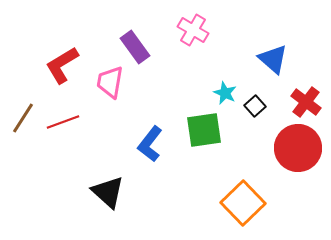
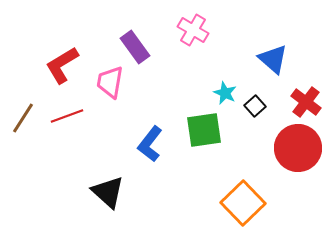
red line: moved 4 px right, 6 px up
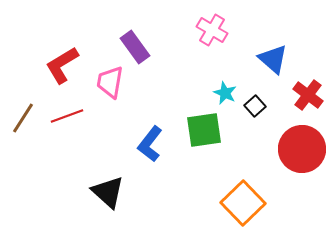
pink cross: moved 19 px right
red cross: moved 2 px right, 7 px up
red circle: moved 4 px right, 1 px down
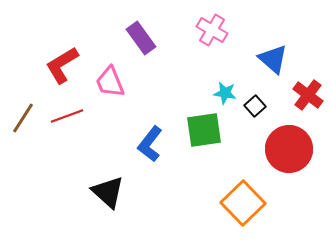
purple rectangle: moved 6 px right, 9 px up
pink trapezoid: rotated 32 degrees counterclockwise
cyan star: rotated 15 degrees counterclockwise
red circle: moved 13 px left
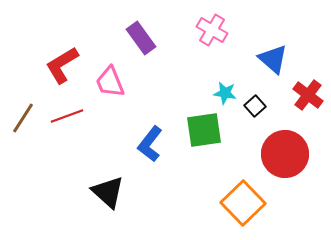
red circle: moved 4 px left, 5 px down
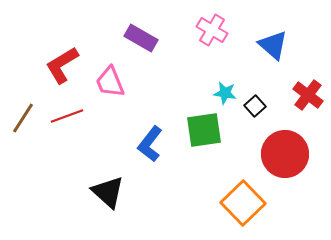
purple rectangle: rotated 24 degrees counterclockwise
blue triangle: moved 14 px up
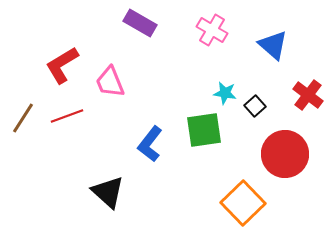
purple rectangle: moved 1 px left, 15 px up
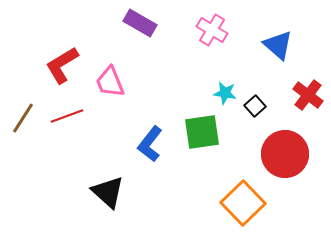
blue triangle: moved 5 px right
green square: moved 2 px left, 2 px down
